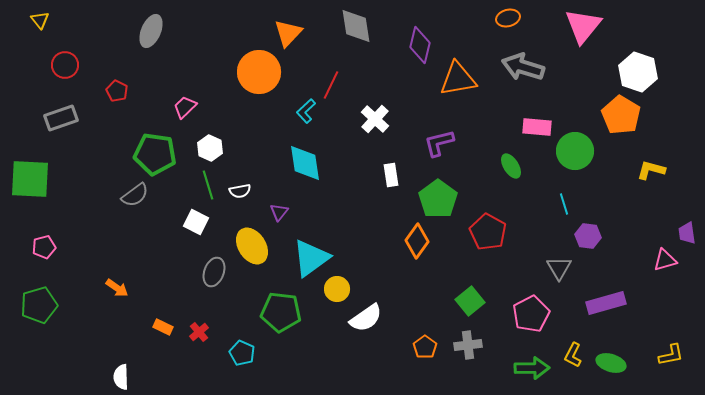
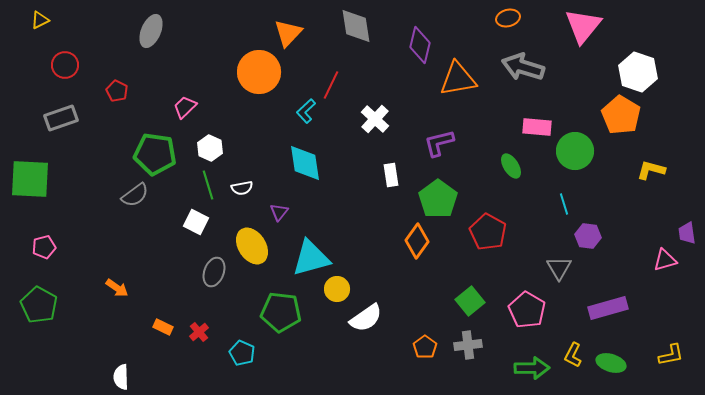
yellow triangle at (40, 20): rotated 42 degrees clockwise
white semicircle at (240, 191): moved 2 px right, 3 px up
cyan triangle at (311, 258): rotated 21 degrees clockwise
purple rectangle at (606, 303): moved 2 px right, 5 px down
green pentagon at (39, 305): rotated 27 degrees counterclockwise
pink pentagon at (531, 314): moved 4 px left, 4 px up; rotated 15 degrees counterclockwise
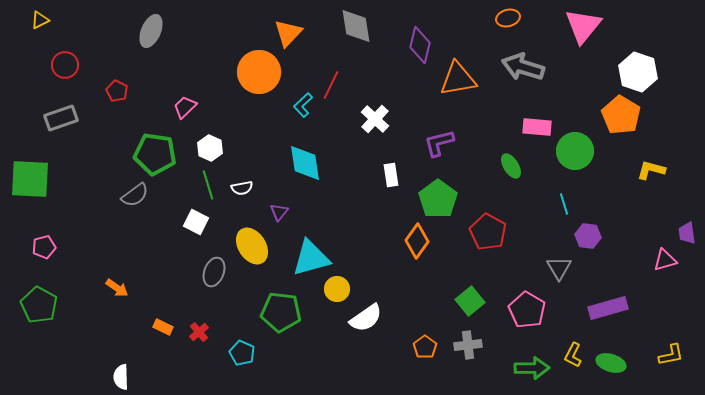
cyan L-shape at (306, 111): moved 3 px left, 6 px up
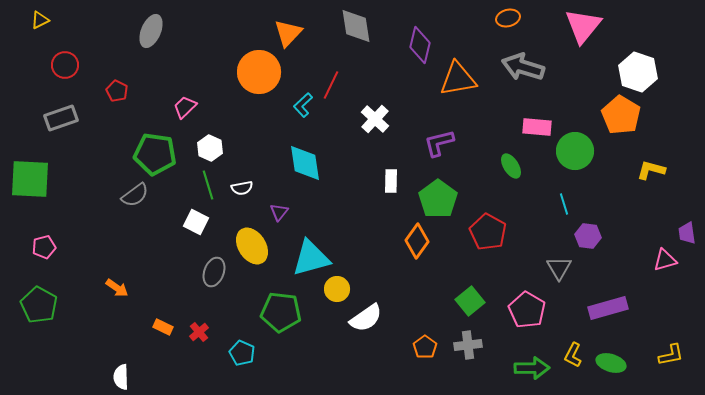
white rectangle at (391, 175): moved 6 px down; rotated 10 degrees clockwise
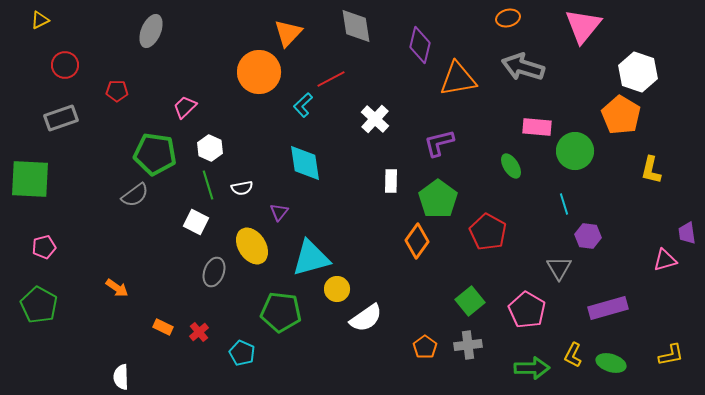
red line at (331, 85): moved 6 px up; rotated 36 degrees clockwise
red pentagon at (117, 91): rotated 25 degrees counterclockwise
yellow L-shape at (651, 170): rotated 92 degrees counterclockwise
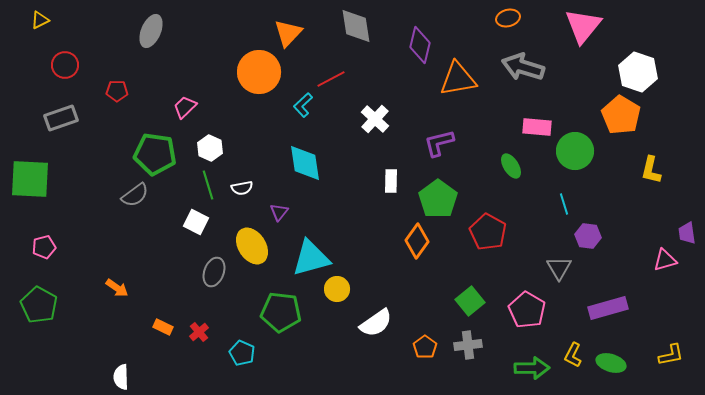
white semicircle at (366, 318): moved 10 px right, 5 px down
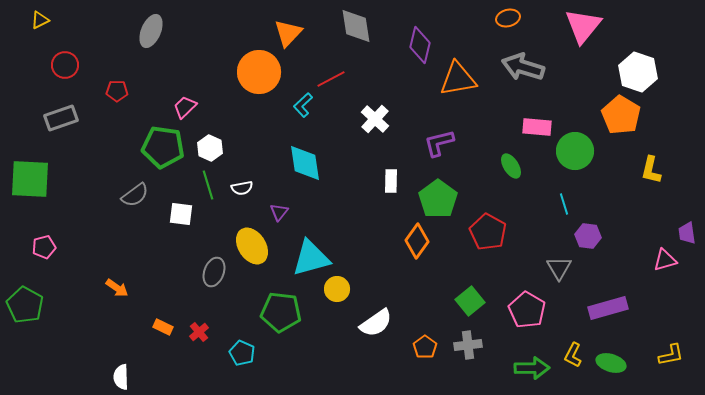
green pentagon at (155, 154): moved 8 px right, 7 px up
white square at (196, 222): moved 15 px left, 8 px up; rotated 20 degrees counterclockwise
green pentagon at (39, 305): moved 14 px left
